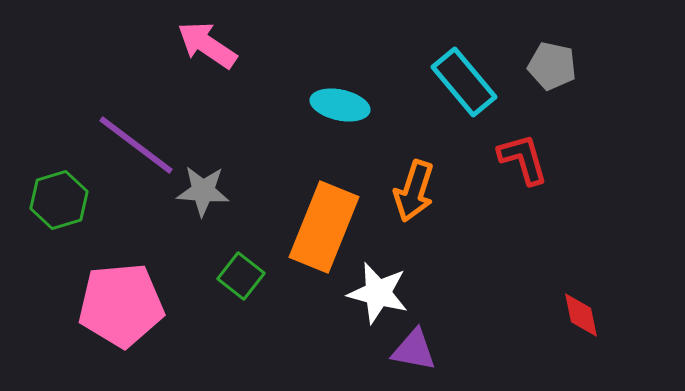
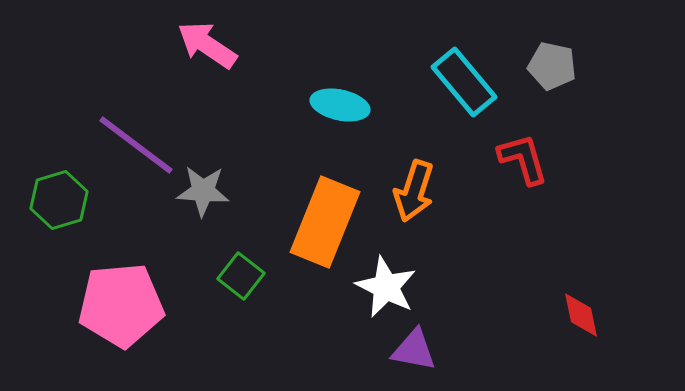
orange rectangle: moved 1 px right, 5 px up
white star: moved 8 px right, 6 px up; rotated 12 degrees clockwise
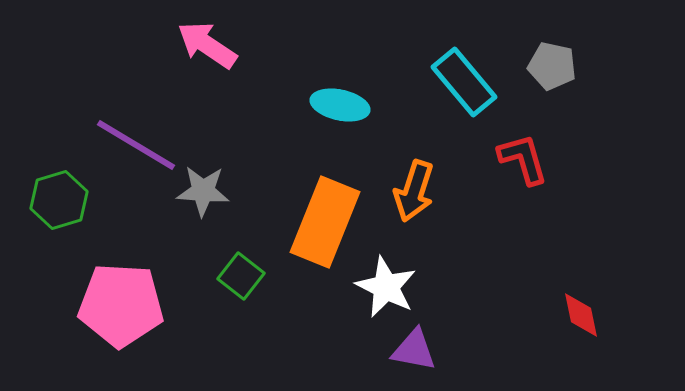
purple line: rotated 6 degrees counterclockwise
pink pentagon: rotated 8 degrees clockwise
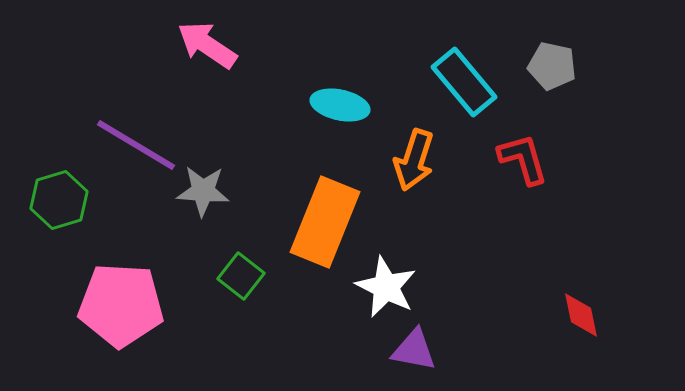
orange arrow: moved 31 px up
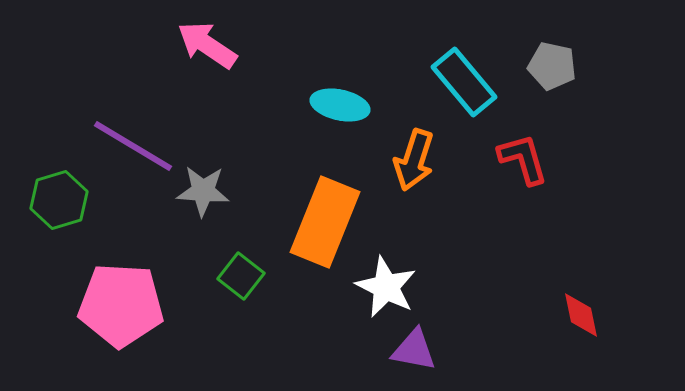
purple line: moved 3 px left, 1 px down
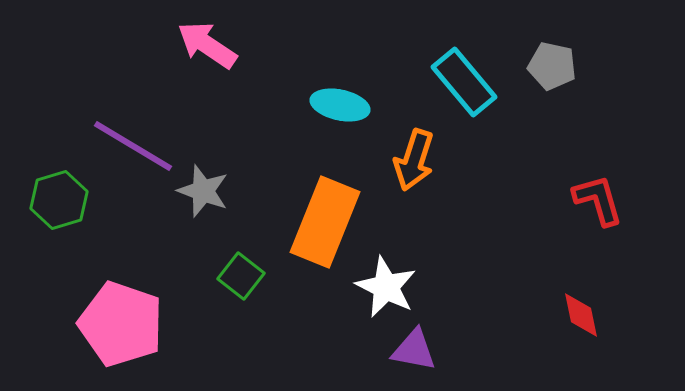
red L-shape: moved 75 px right, 41 px down
gray star: rotated 16 degrees clockwise
pink pentagon: moved 19 px down; rotated 16 degrees clockwise
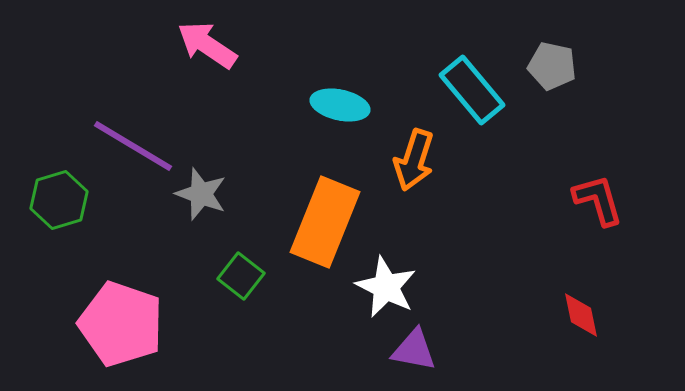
cyan rectangle: moved 8 px right, 8 px down
gray star: moved 2 px left, 3 px down
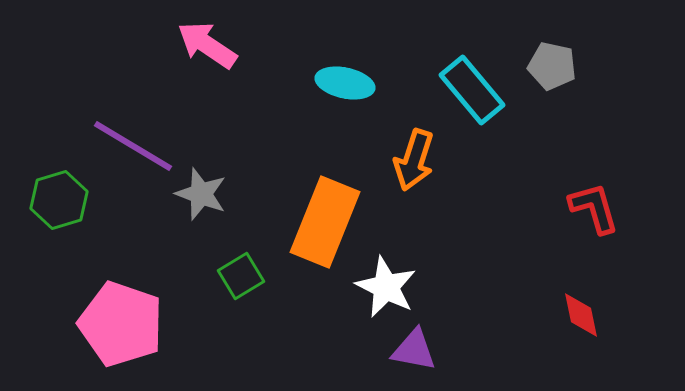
cyan ellipse: moved 5 px right, 22 px up
red L-shape: moved 4 px left, 8 px down
green square: rotated 21 degrees clockwise
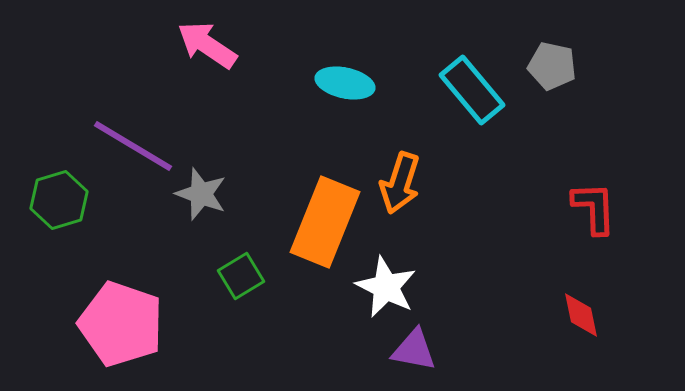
orange arrow: moved 14 px left, 23 px down
red L-shape: rotated 14 degrees clockwise
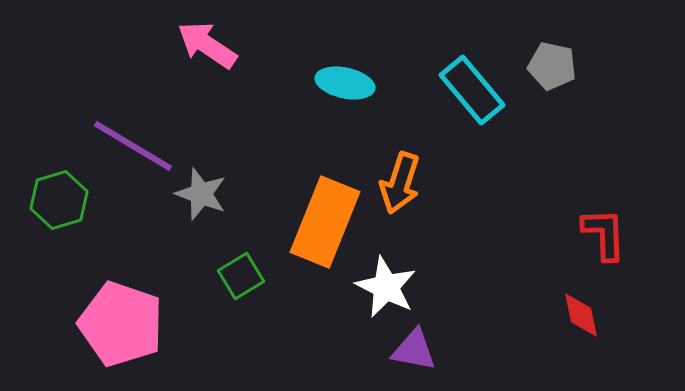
red L-shape: moved 10 px right, 26 px down
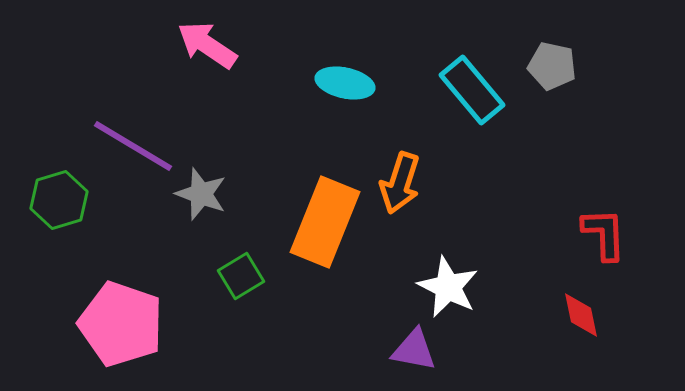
white star: moved 62 px right
